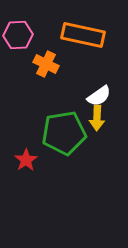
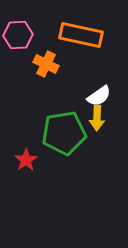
orange rectangle: moved 2 px left
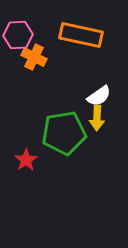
orange cross: moved 12 px left, 7 px up
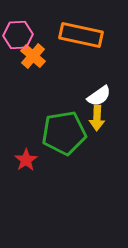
orange cross: moved 1 px left, 1 px up; rotated 15 degrees clockwise
